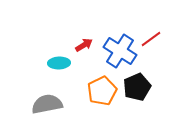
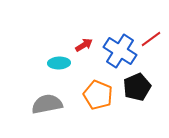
orange pentagon: moved 4 px left, 4 px down; rotated 24 degrees counterclockwise
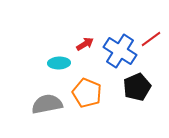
red arrow: moved 1 px right, 1 px up
orange pentagon: moved 11 px left, 2 px up
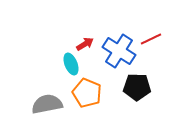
red line: rotated 10 degrees clockwise
blue cross: moved 1 px left
cyan ellipse: moved 12 px right, 1 px down; rotated 70 degrees clockwise
black pentagon: rotated 24 degrees clockwise
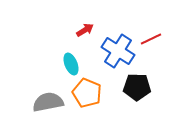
red arrow: moved 14 px up
blue cross: moved 1 px left
gray semicircle: moved 1 px right, 2 px up
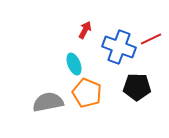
red arrow: rotated 30 degrees counterclockwise
blue cross: moved 1 px right, 4 px up; rotated 12 degrees counterclockwise
cyan ellipse: moved 3 px right
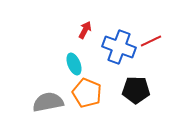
red line: moved 2 px down
black pentagon: moved 1 px left, 3 px down
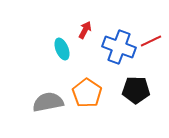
cyan ellipse: moved 12 px left, 15 px up
orange pentagon: rotated 12 degrees clockwise
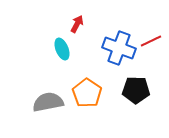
red arrow: moved 8 px left, 6 px up
blue cross: moved 1 px down
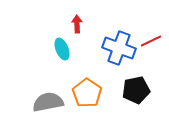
red arrow: rotated 30 degrees counterclockwise
black pentagon: rotated 12 degrees counterclockwise
